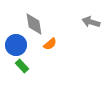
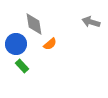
blue circle: moved 1 px up
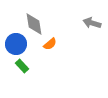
gray arrow: moved 1 px right, 1 px down
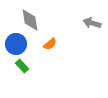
gray diamond: moved 4 px left, 4 px up
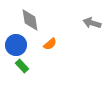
blue circle: moved 1 px down
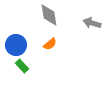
gray diamond: moved 19 px right, 5 px up
